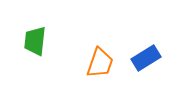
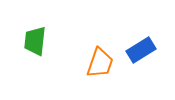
blue rectangle: moved 5 px left, 8 px up
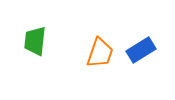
orange trapezoid: moved 10 px up
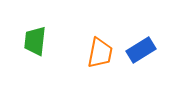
orange trapezoid: rotated 8 degrees counterclockwise
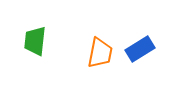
blue rectangle: moved 1 px left, 1 px up
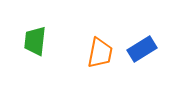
blue rectangle: moved 2 px right
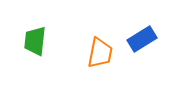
blue rectangle: moved 10 px up
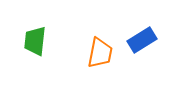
blue rectangle: moved 1 px down
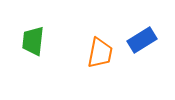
green trapezoid: moved 2 px left
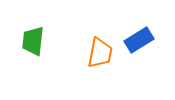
blue rectangle: moved 3 px left
